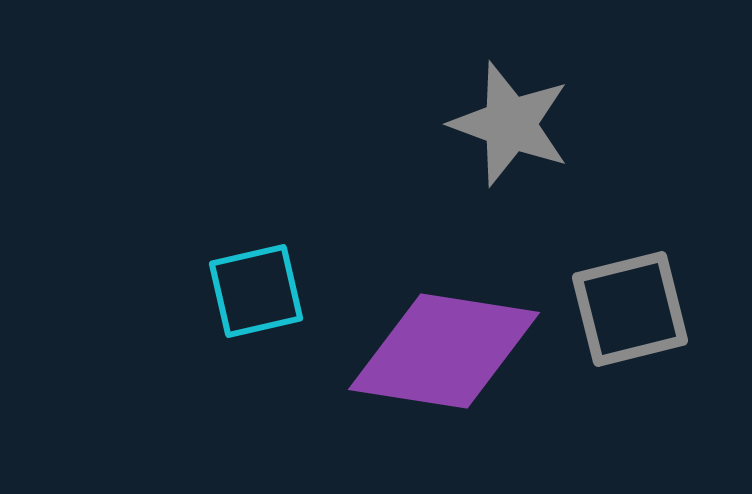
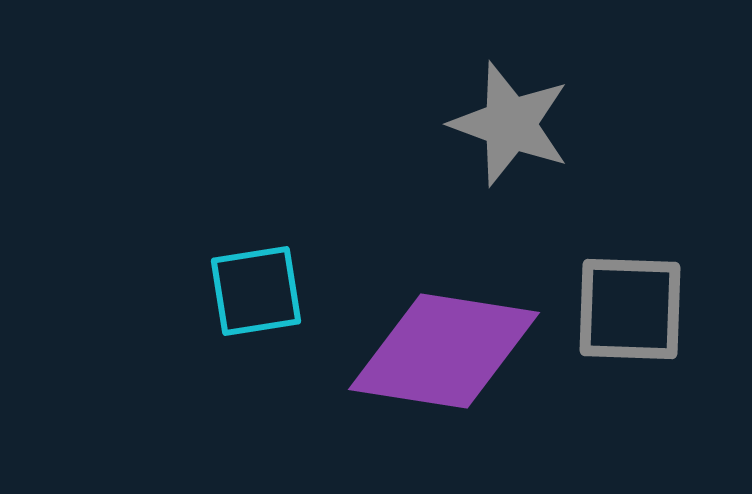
cyan square: rotated 4 degrees clockwise
gray square: rotated 16 degrees clockwise
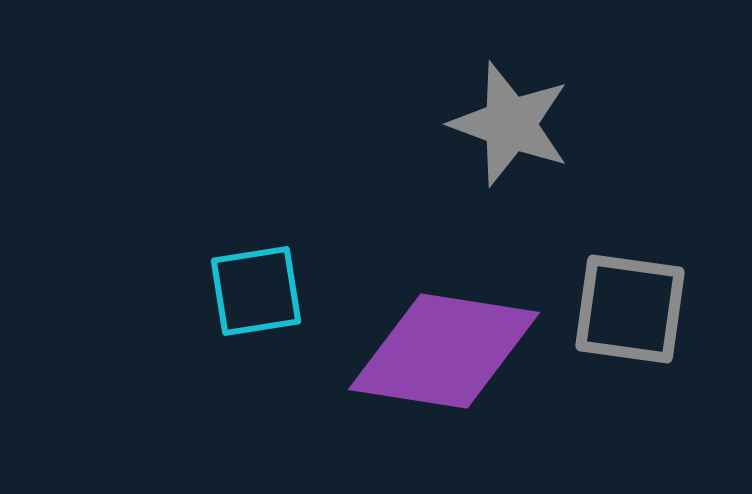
gray square: rotated 6 degrees clockwise
